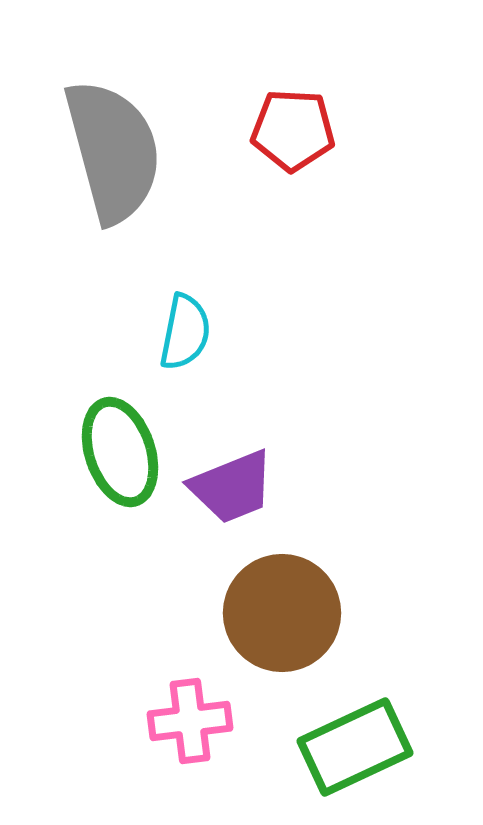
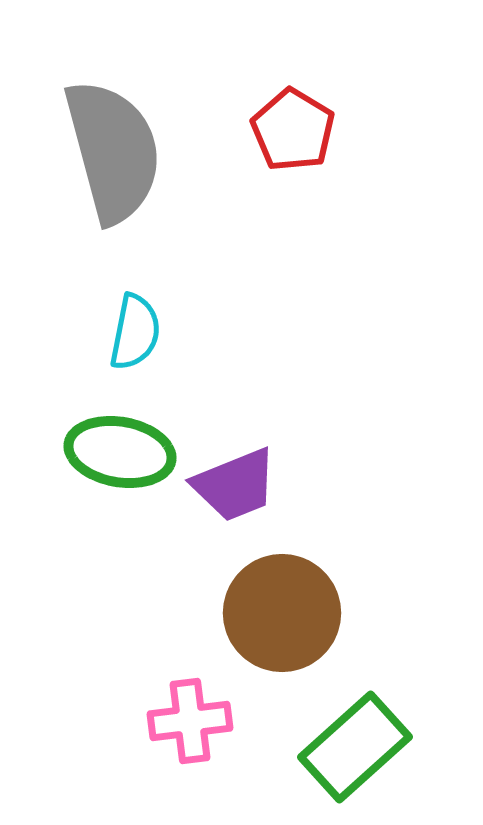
red pentagon: rotated 28 degrees clockwise
cyan semicircle: moved 50 px left
green ellipse: rotated 62 degrees counterclockwise
purple trapezoid: moved 3 px right, 2 px up
green rectangle: rotated 17 degrees counterclockwise
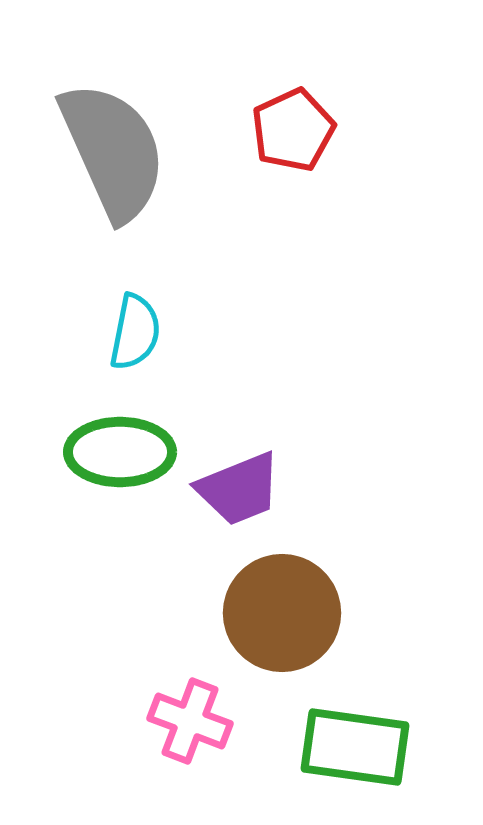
red pentagon: rotated 16 degrees clockwise
gray semicircle: rotated 9 degrees counterclockwise
green ellipse: rotated 10 degrees counterclockwise
purple trapezoid: moved 4 px right, 4 px down
pink cross: rotated 28 degrees clockwise
green rectangle: rotated 50 degrees clockwise
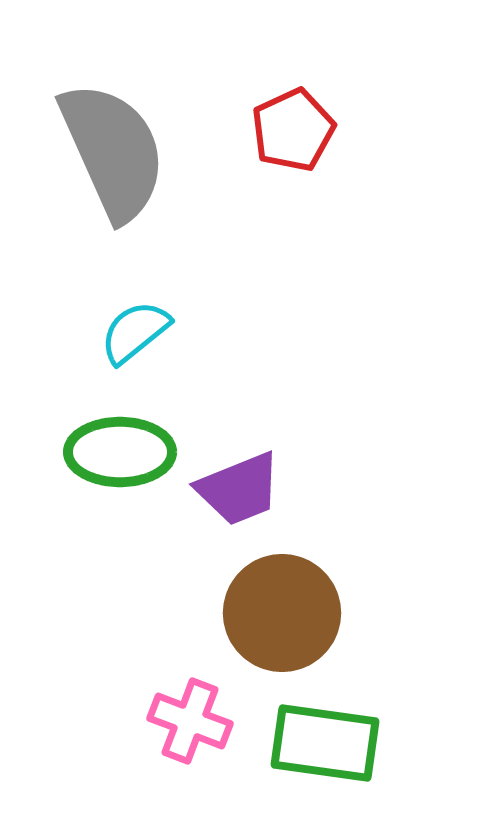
cyan semicircle: rotated 140 degrees counterclockwise
green rectangle: moved 30 px left, 4 px up
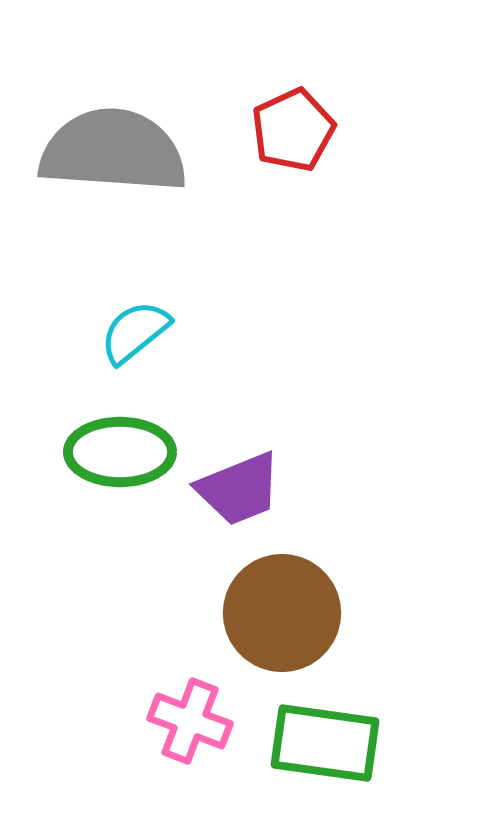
gray semicircle: rotated 62 degrees counterclockwise
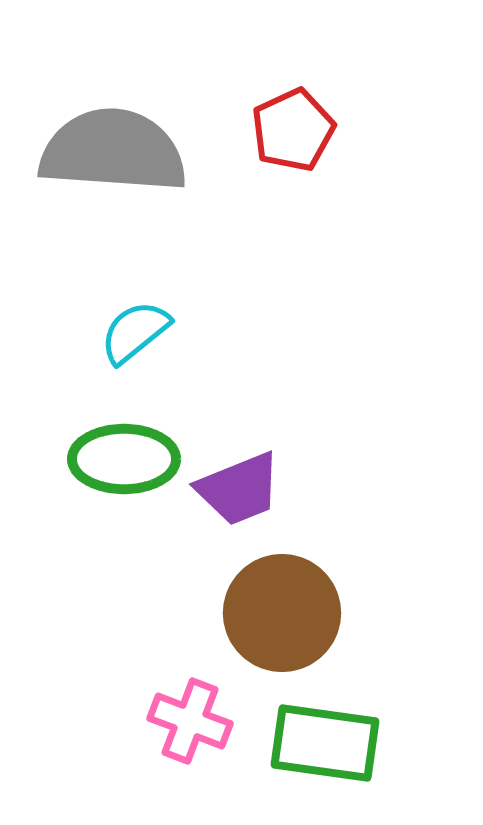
green ellipse: moved 4 px right, 7 px down
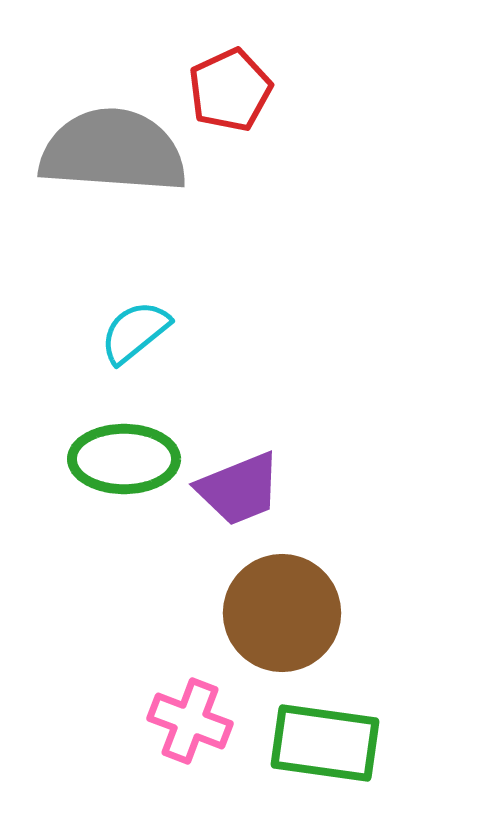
red pentagon: moved 63 px left, 40 px up
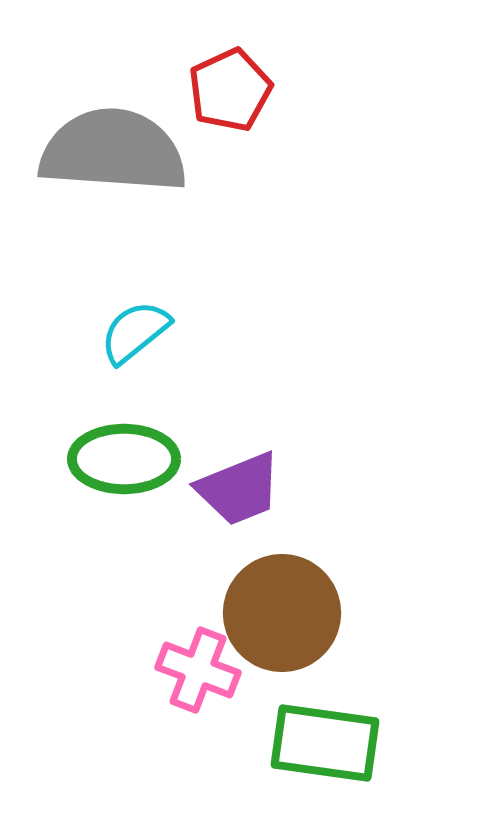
pink cross: moved 8 px right, 51 px up
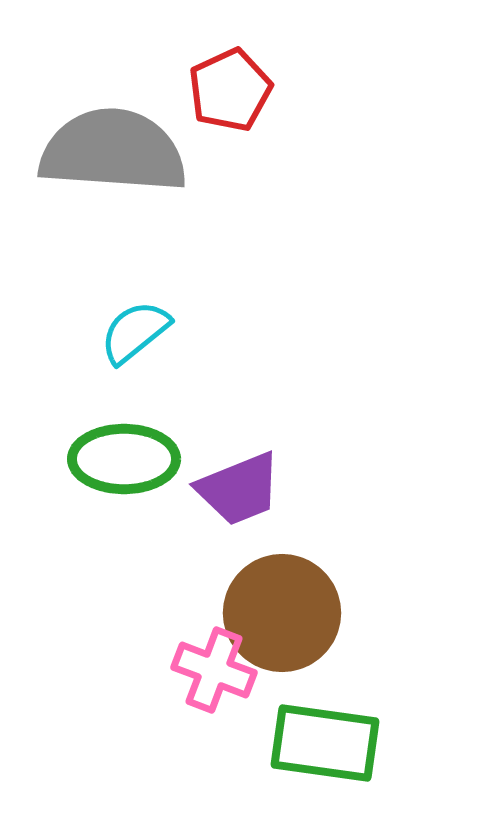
pink cross: moved 16 px right
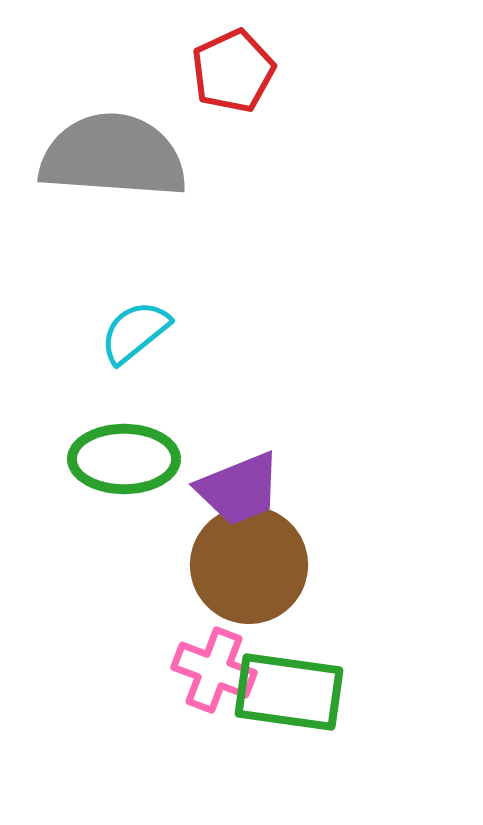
red pentagon: moved 3 px right, 19 px up
gray semicircle: moved 5 px down
brown circle: moved 33 px left, 48 px up
green rectangle: moved 36 px left, 51 px up
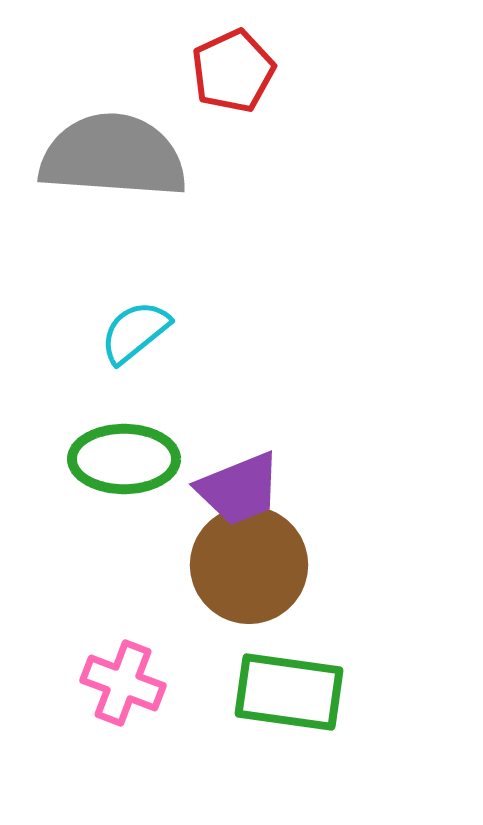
pink cross: moved 91 px left, 13 px down
